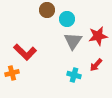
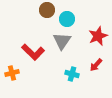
red star: rotated 12 degrees counterclockwise
gray triangle: moved 11 px left
red L-shape: moved 8 px right
cyan cross: moved 2 px left, 1 px up
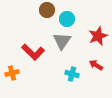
red arrow: rotated 80 degrees clockwise
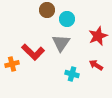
gray triangle: moved 1 px left, 2 px down
orange cross: moved 9 px up
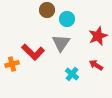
cyan cross: rotated 24 degrees clockwise
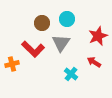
brown circle: moved 5 px left, 13 px down
red L-shape: moved 3 px up
red arrow: moved 2 px left, 3 px up
cyan cross: moved 1 px left
